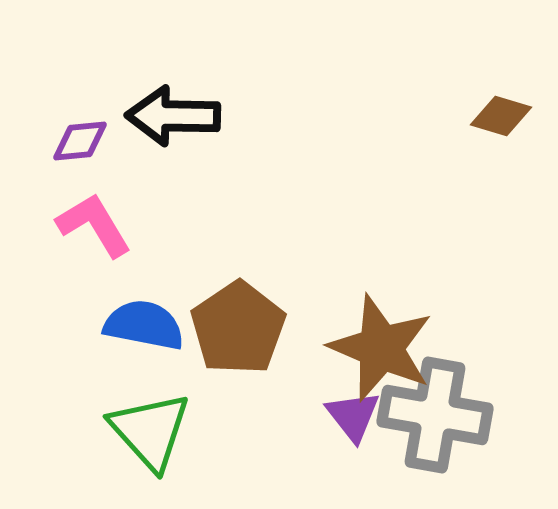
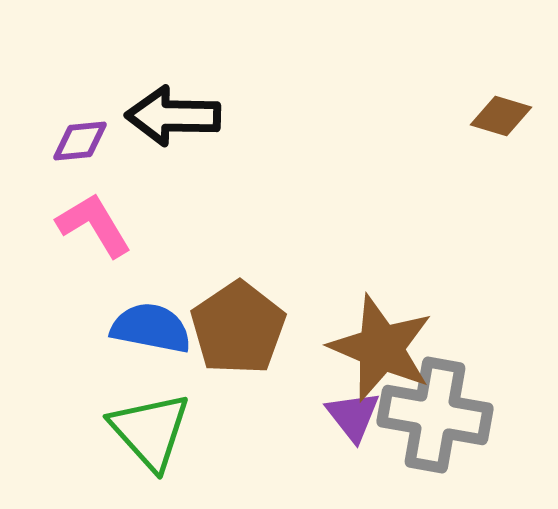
blue semicircle: moved 7 px right, 3 px down
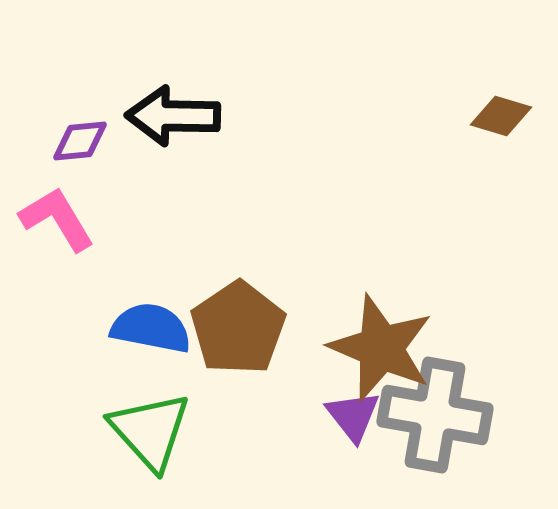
pink L-shape: moved 37 px left, 6 px up
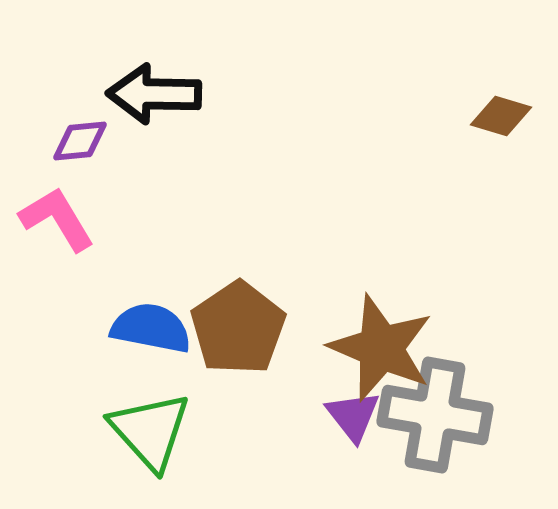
black arrow: moved 19 px left, 22 px up
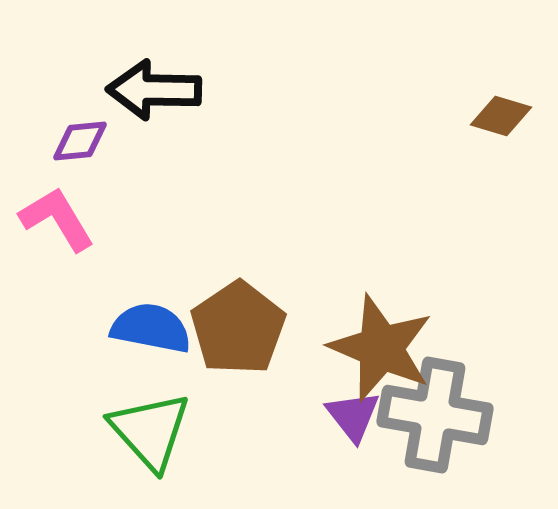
black arrow: moved 4 px up
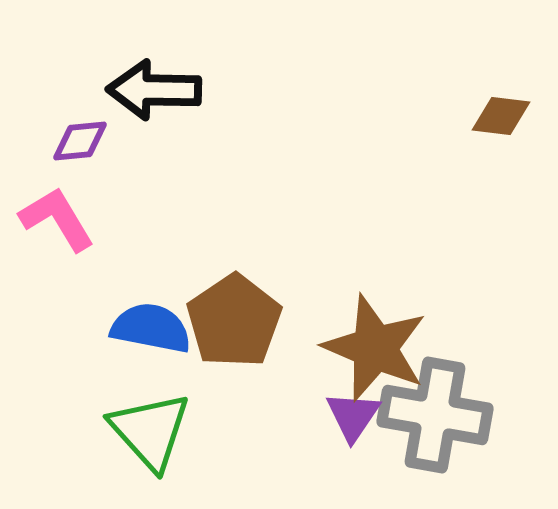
brown diamond: rotated 10 degrees counterclockwise
brown pentagon: moved 4 px left, 7 px up
brown star: moved 6 px left
purple triangle: rotated 12 degrees clockwise
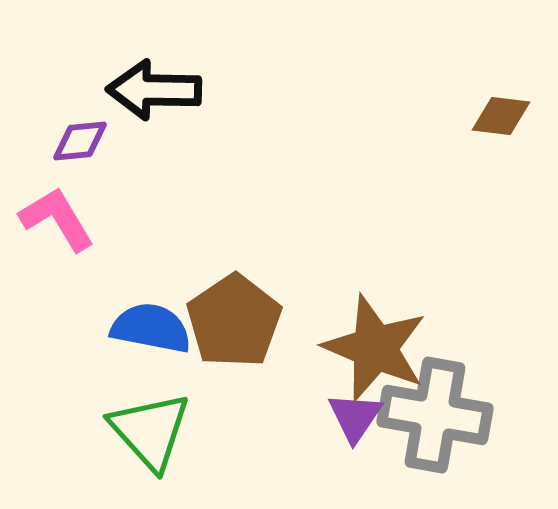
purple triangle: moved 2 px right, 1 px down
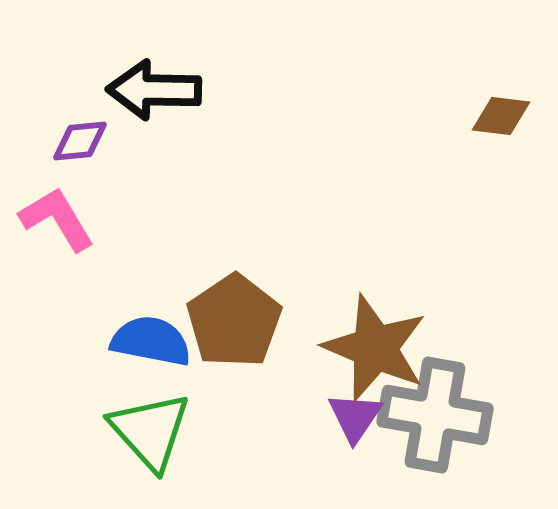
blue semicircle: moved 13 px down
